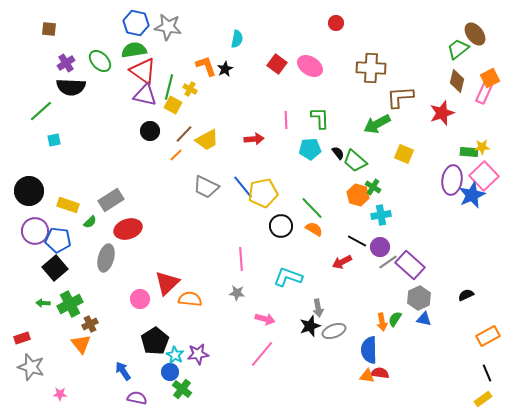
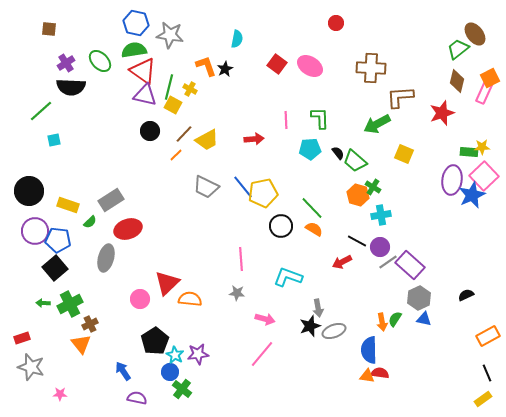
gray star at (168, 27): moved 2 px right, 8 px down
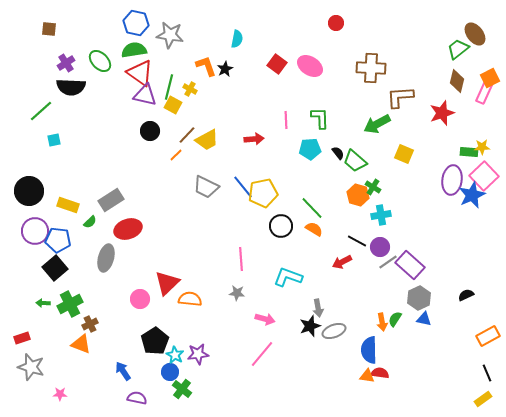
red triangle at (143, 71): moved 3 px left, 2 px down
brown line at (184, 134): moved 3 px right, 1 px down
orange triangle at (81, 344): rotated 30 degrees counterclockwise
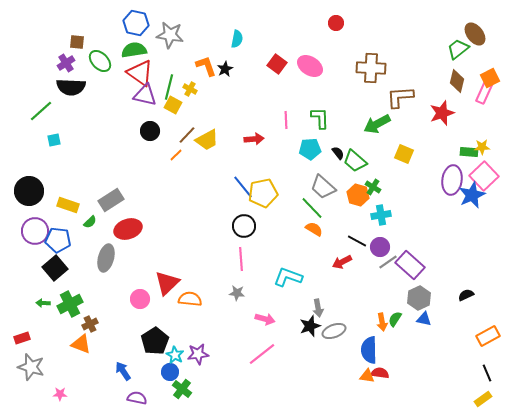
brown square at (49, 29): moved 28 px right, 13 px down
gray trapezoid at (206, 187): moved 117 px right; rotated 16 degrees clockwise
black circle at (281, 226): moved 37 px left
pink line at (262, 354): rotated 12 degrees clockwise
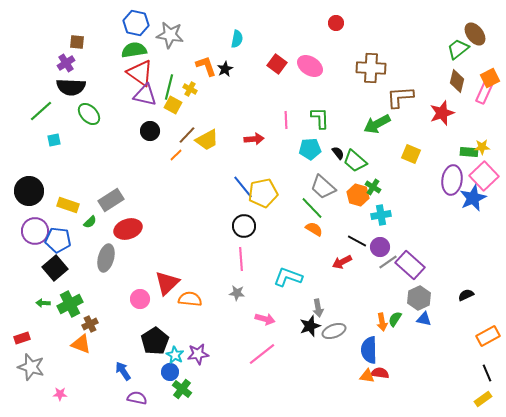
green ellipse at (100, 61): moved 11 px left, 53 px down
yellow square at (404, 154): moved 7 px right
blue star at (472, 195): moved 1 px right, 3 px down
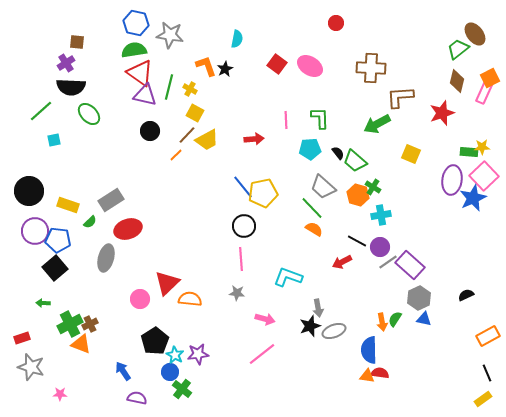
yellow square at (173, 105): moved 22 px right, 8 px down
green cross at (70, 304): moved 20 px down
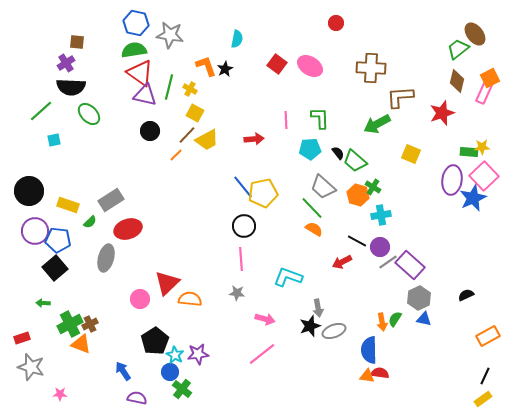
black line at (487, 373): moved 2 px left, 3 px down; rotated 48 degrees clockwise
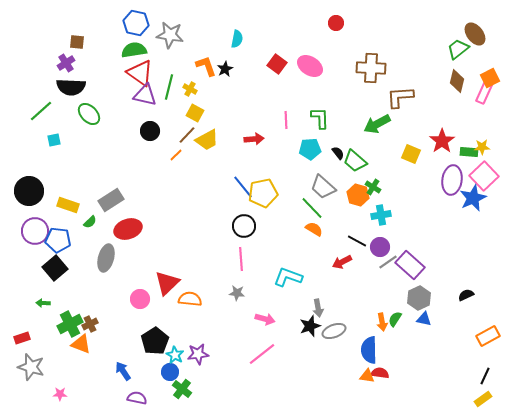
red star at (442, 113): moved 28 px down; rotated 15 degrees counterclockwise
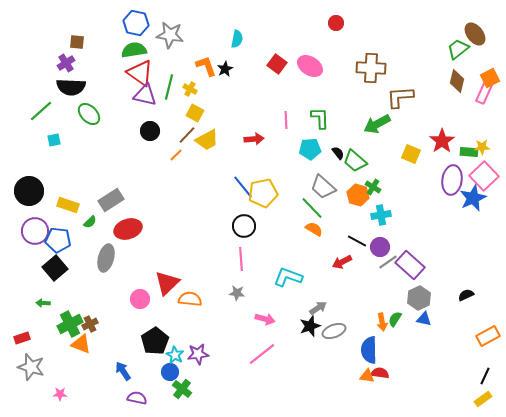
gray arrow at (318, 308): rotated 114 degrees counterclockwise
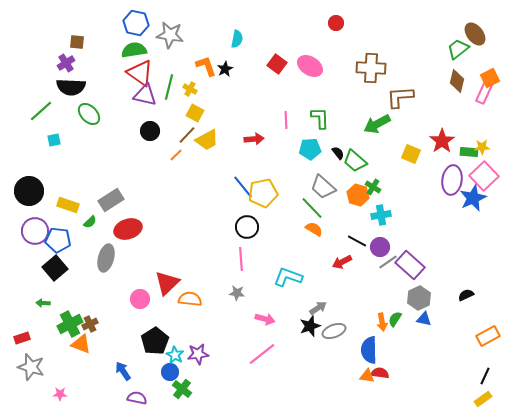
black circle at (244, 226): moved 3 px right, 1 px down
